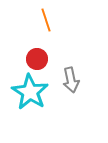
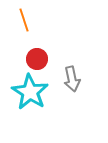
orange line: moved 22 px left
gray arrow: moved 1 px right, 1 px up
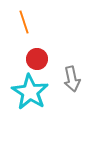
orange line: moved 2 px down
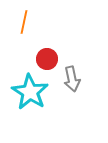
orange line: rotated 30 degrees clockwise
red circle: moved 10 px right
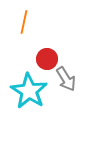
gray arrow: moved 6 px left; rotated 20 degrees counterclockwise
cyan star: moved 1 px left, 1 px up
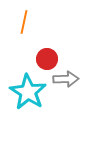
gray arrow: rotated 60 degrees counterclockwise
cyan star: moved 1 px left, 1 px down
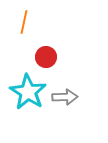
red circle: moved 1 px left, 2 px up
gray arrow: moved 1 px left, 18 px down
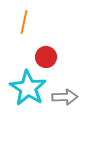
cyan star: moved 4 px up
